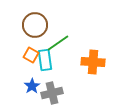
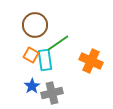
orange cross: moved 2 px left, 1 px up; rotated 20 degrees clockwise
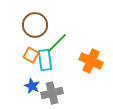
green line: moved 1 px left; rotated 10 degrees counterclockwise
blue star: rotated 14 degrees counterclockwise
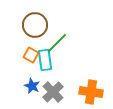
orange cross: moved 31 px down; rotated 15 degrees counterclockwise
gray cross: moved 1 px right, 1 px up; rotated 30 degrees counterclockwise
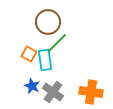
brown circle: moved 13 px right, 3 px up
orange square: moved 2 px left, 1 px up
gray cross: rotated 10 degrees counterclockwise
